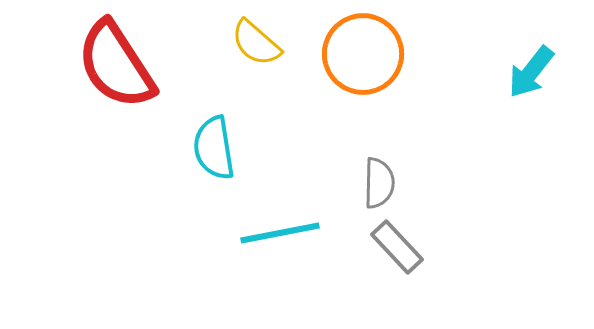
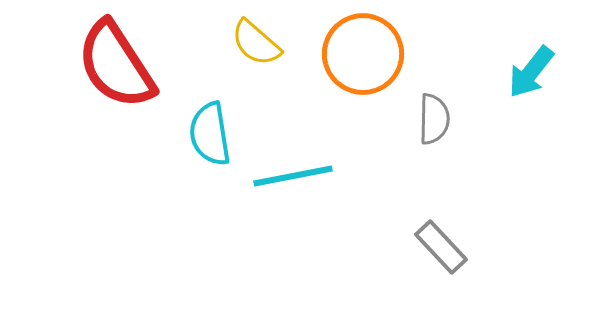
cyan semicircle: moved 4 px left, 14 px up
gray semicircle: moved 55 px right, 64 px up
cyan line: moved 13 px right, 57 px up
gray rectangle: moved 44 px right
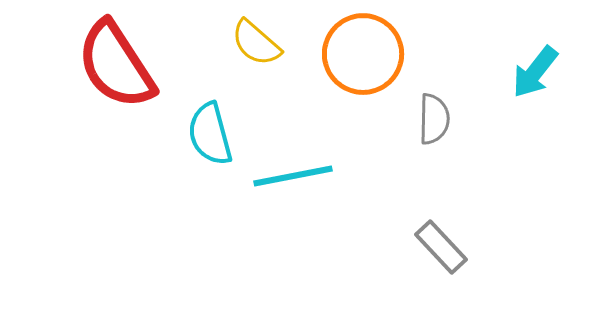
cyan arrow: moved 4 px right
cyan semicircle: rotated 6 degrees counterclockwise
